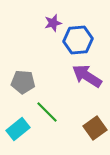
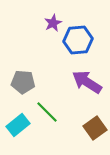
purple star: rotated 12 degrees counterclockwise
purple arrow: moved 6 px down
cyan rectangle: moved 4 px up
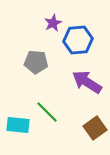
gray pentagon: moved 13 px right, 20 px up
cyan rectangle: rotated 45 degrees clockwise
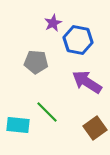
blue hexagon: rotated 16 degrees clockwise
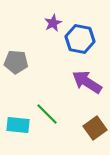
blue hexagon: moved 2 px right, 1 px up
gray pentagon: moved 20 px left
green line: moved 2 px down
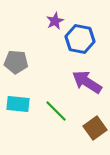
purple star: moved 2 px right, 2 px up
green line: moved 9 px right, 3 px up
cyan rectangle: moved 21 px up
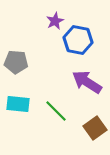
blue hexagon: moved 2 px left, 1 px down
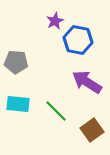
brown square: moved 3 px left, 2 px down
